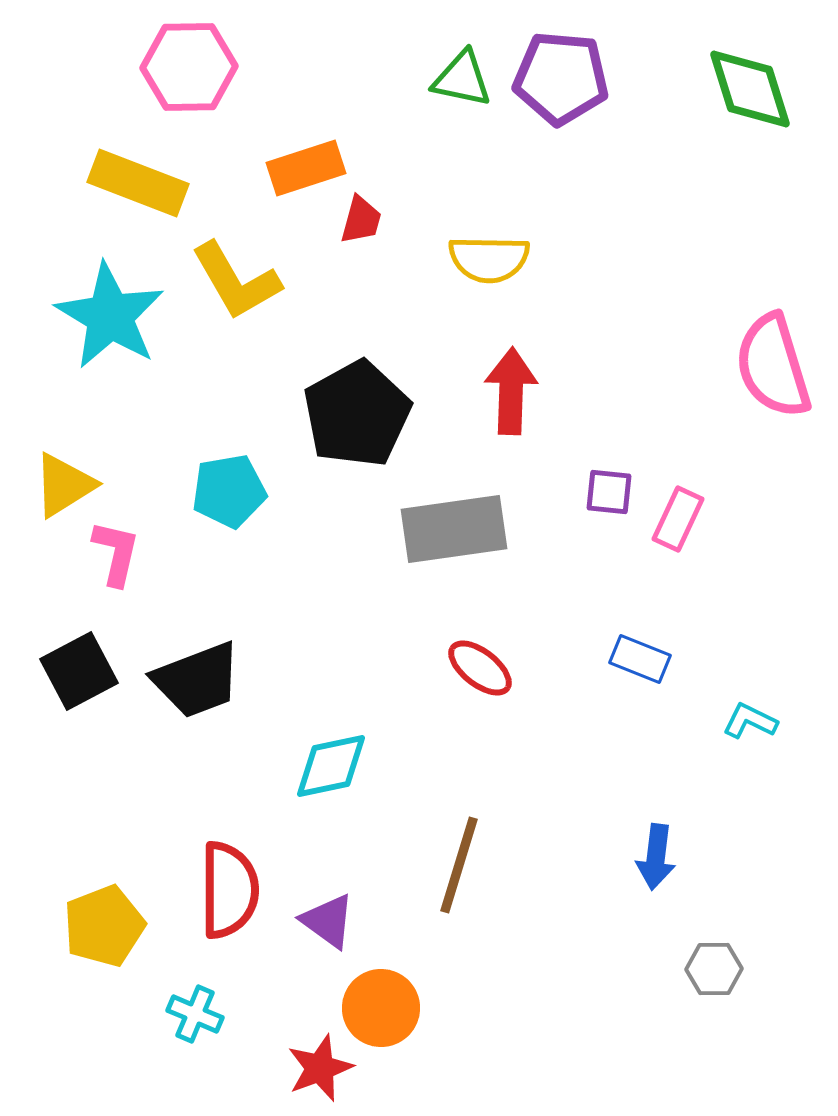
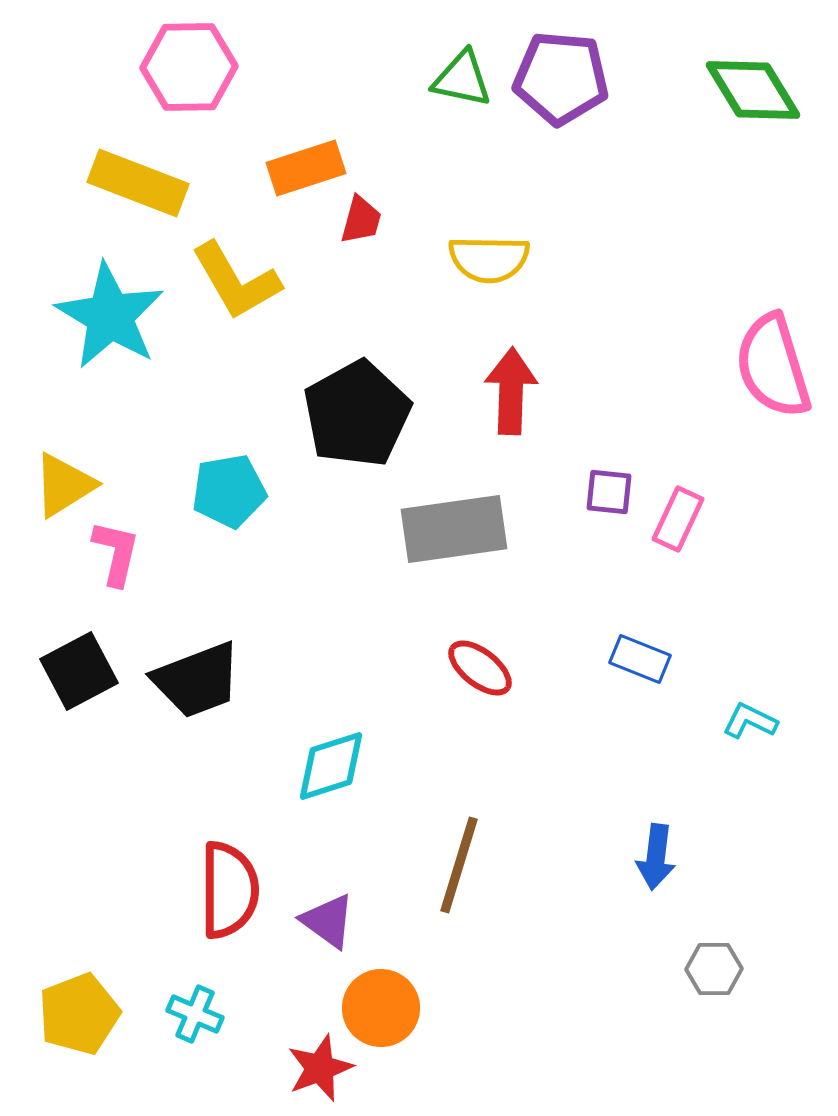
green diamond: moved 3 px right, 1 px down; rotated 14 degrees counterclockwise
cyan diamond: rotated 6 degrees counterclockwise
yellow pentagon: moved 25 px left, 88 px down
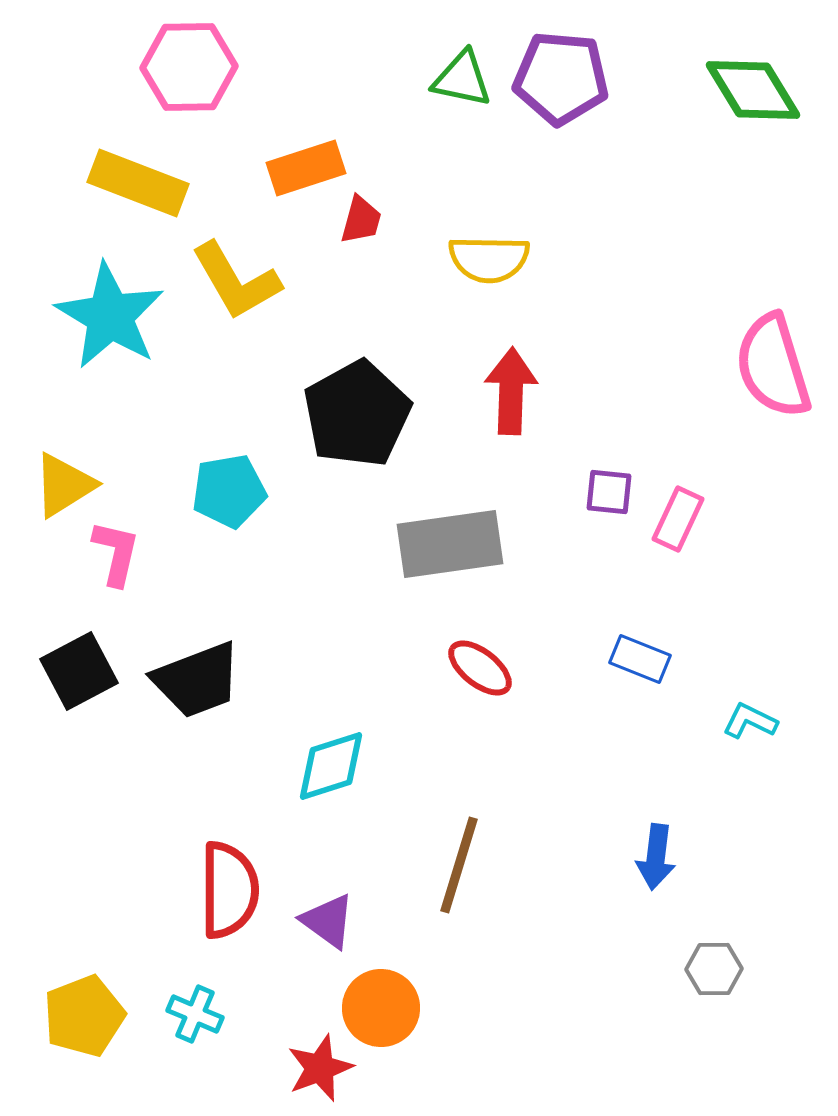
gray rectangle: moved 4 px left, 15 px down
yellow pentagon: moved 5 px right, 2 px down
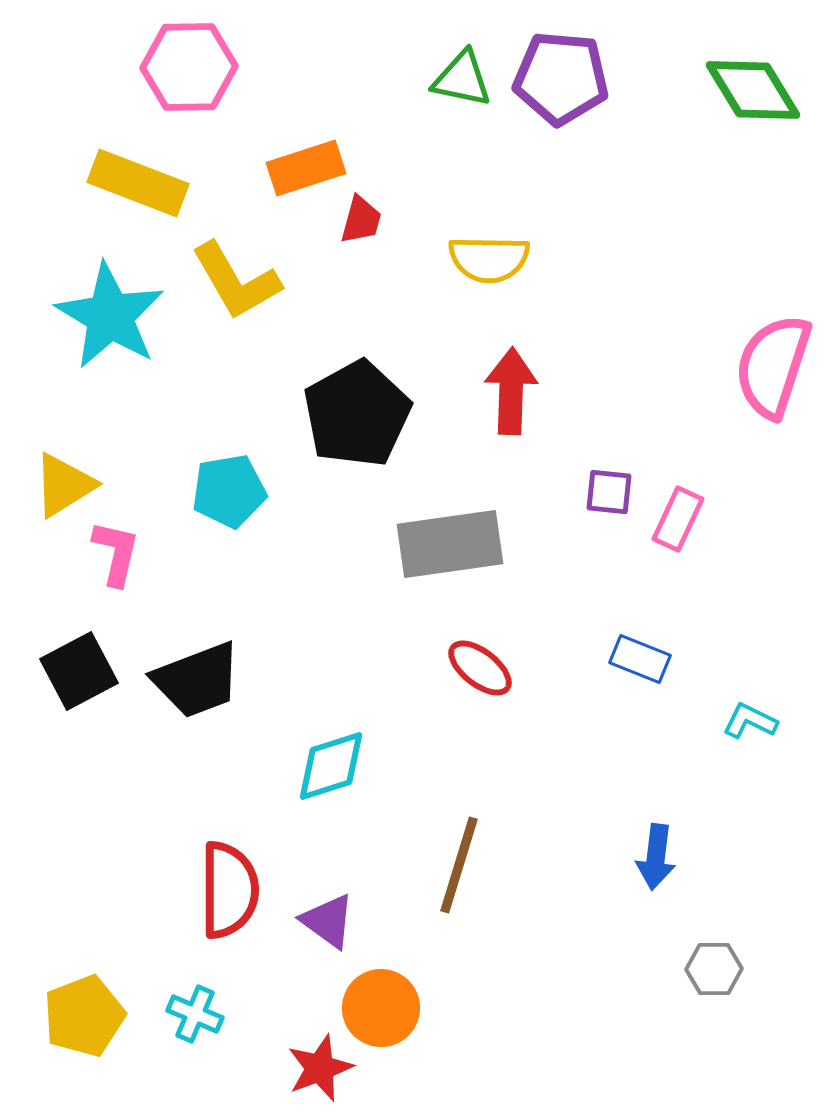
pink semicircle: rotated 35 degrees clockwise
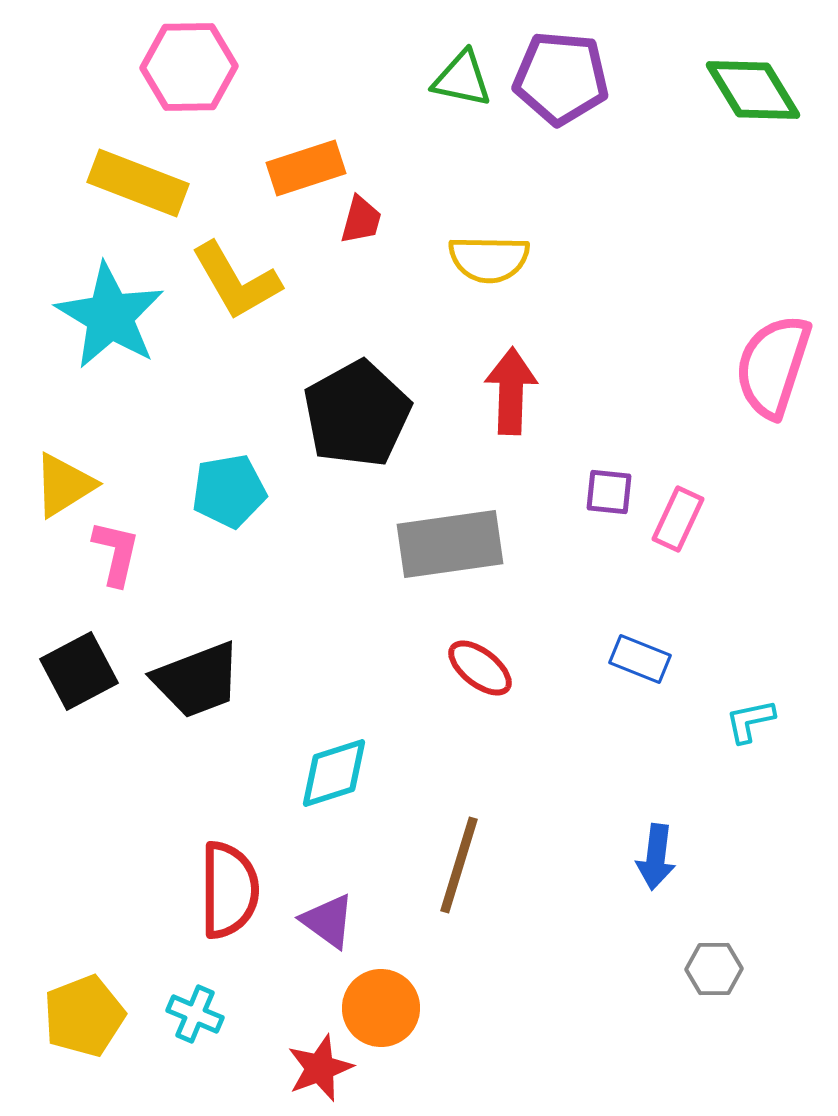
cyan L-shape: rotated 38 degrees counterclockwise
cyan diamond: moved 3 px right, 7 px down
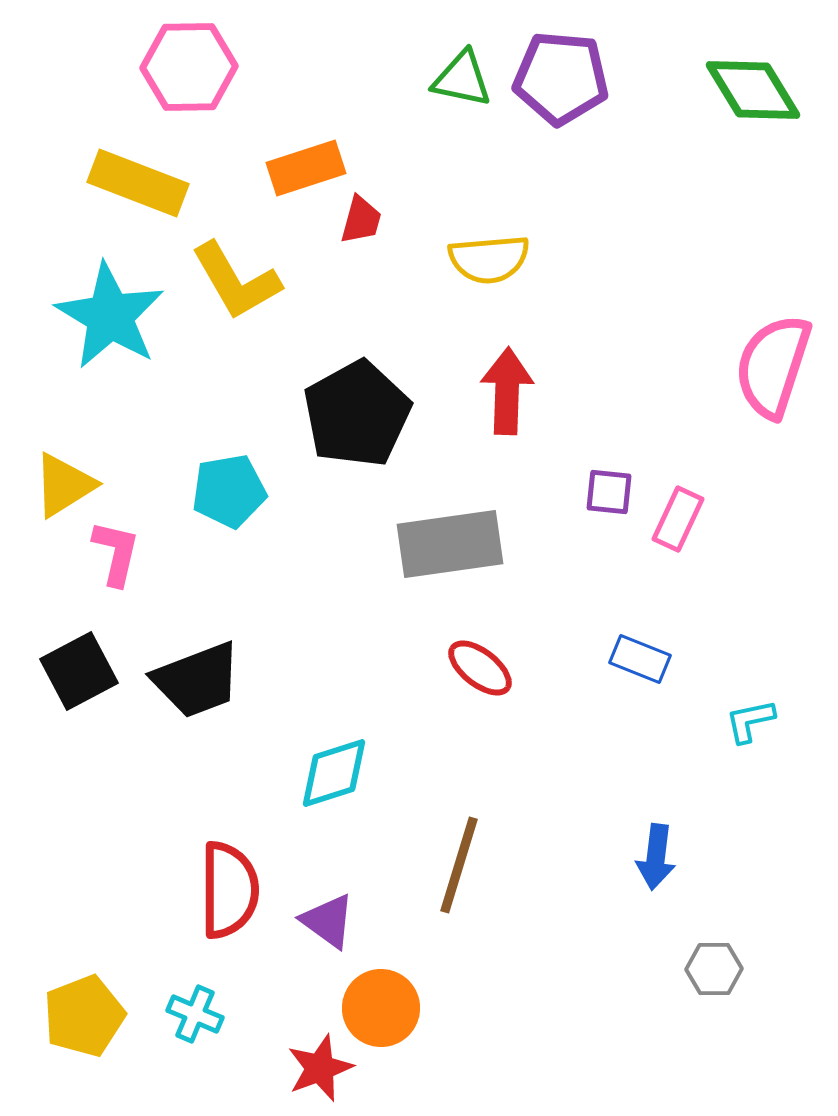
yellow semicircle: rotated 6 degrees counterclockwise
red arrow: moved 4 px left
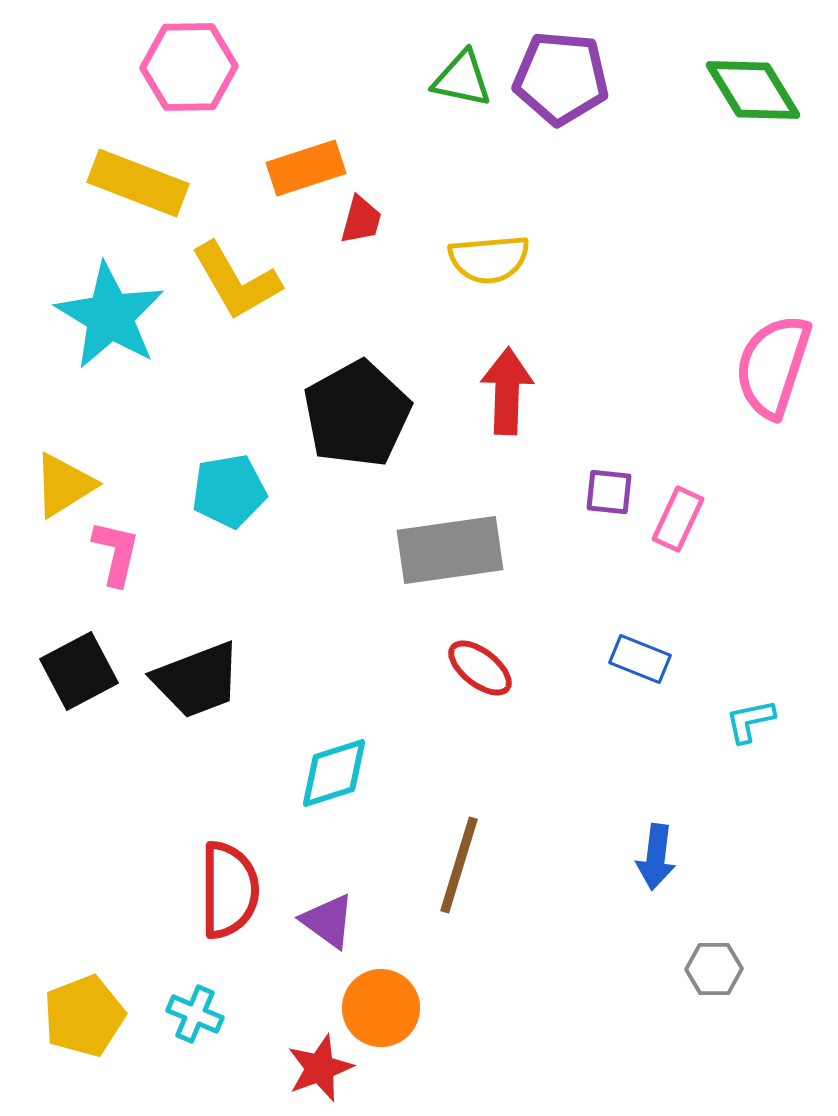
gray rectangle: moved 6 px down
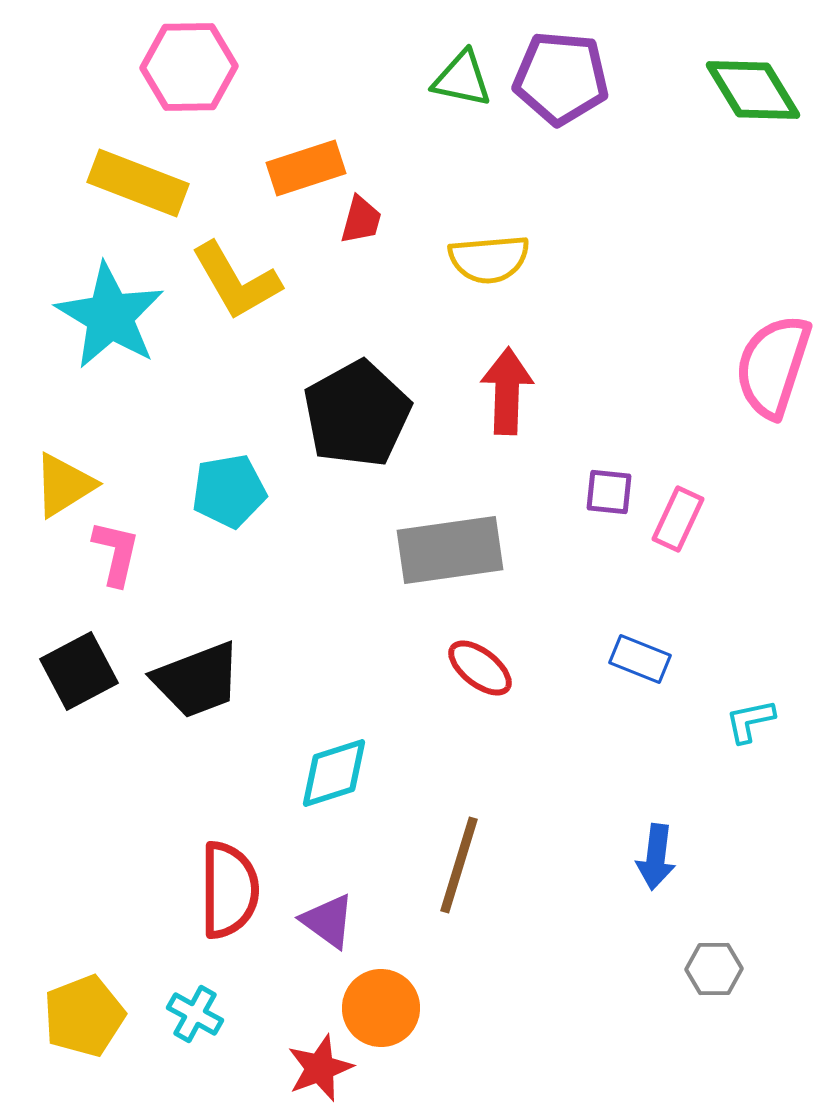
cyan cross: rotated 6 degrees clockwise
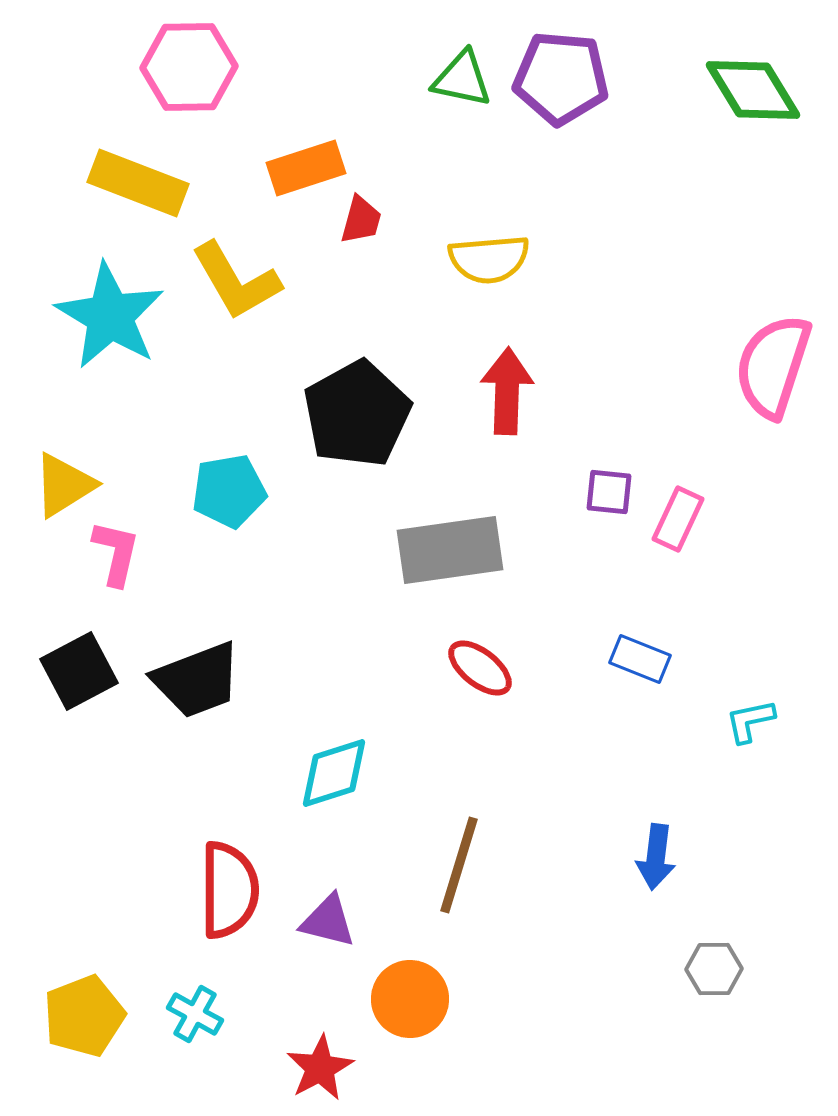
purple triangle: rotated 22 degrees counterclockwise
orange circle: moved 29 px right, 9 px up
red star: rotated 8 degrees counterclockwise
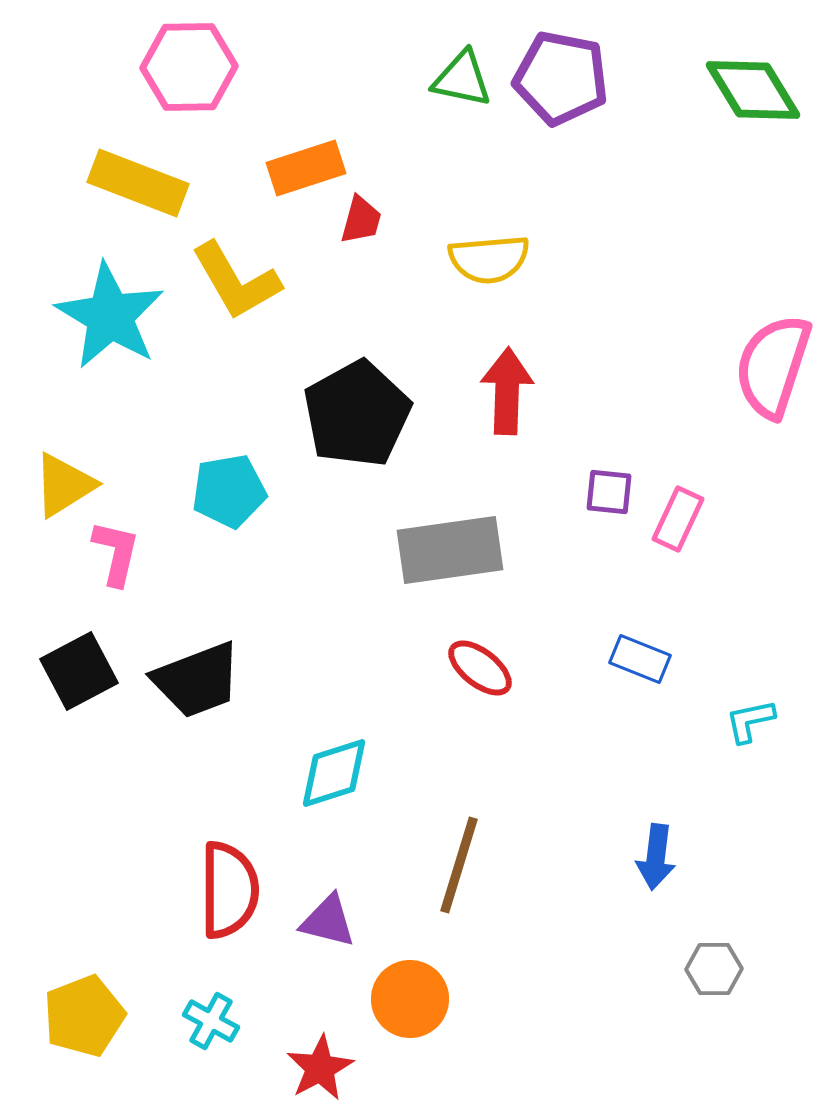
purple pentagon: rotated 6 degrees clockwise
cyan cross: moved 16 px right, 7 px down
